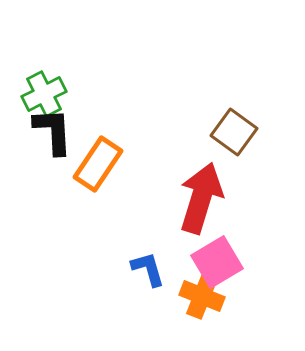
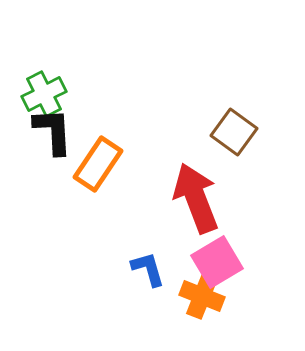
red arrow: moved 5 px left; rotated 38 degrees counterclockwise
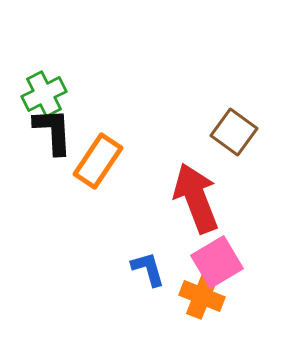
orange rectangle: moved 3 px up
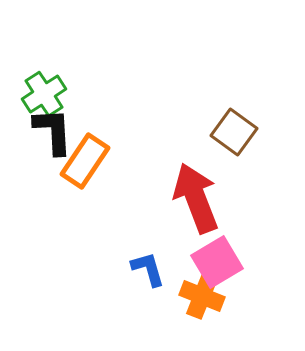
green cross: rotated 6 degrees counterclockwise
orange rectangle: moved 13 px left
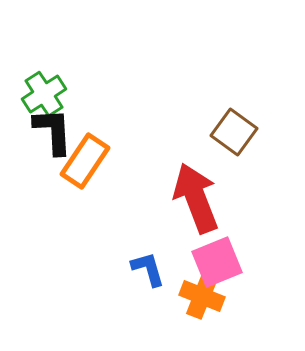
pink square: rotated 9 degrees clockwise
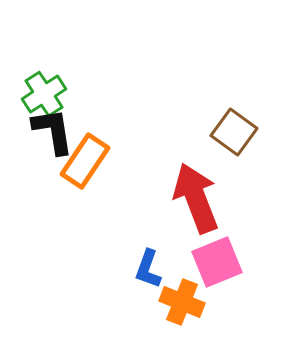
black L-shape: rotated 6 degrees counterclockwise
blue L-shape: rotated 144 degrees counterclockwise
orange cross: moved 20 px left, 6 px down
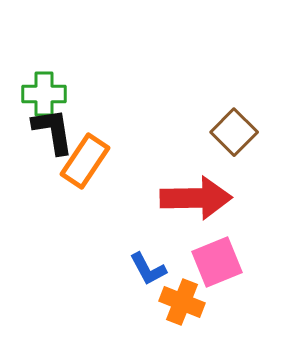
green cross: rotated 33 degrees clockwise
brown square: rotated 9 degrees clockwise
red arrow: rotated 110 degrees clockwise
blue L-shape: rotated 48 degrees counterclockwise
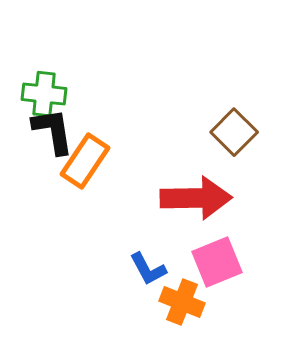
green cross: rotated 6 degrees clockwise
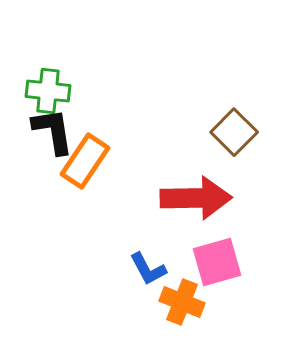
green cross: moved 4 px right, 3 px up
pink square: rotated 6 degrees clockwise
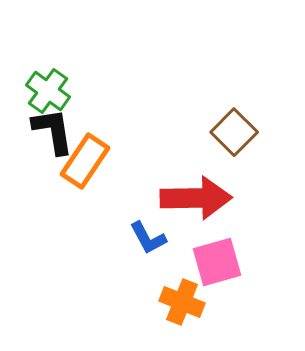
green cross: rotated 30 degrees clockwise
blue L-shape: moved 31 px up
